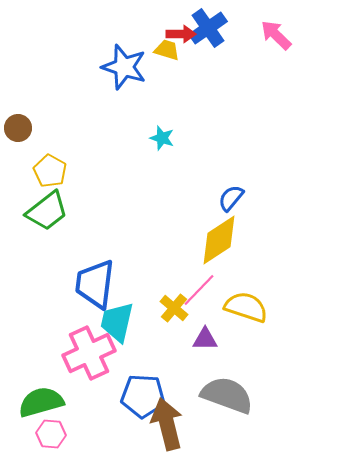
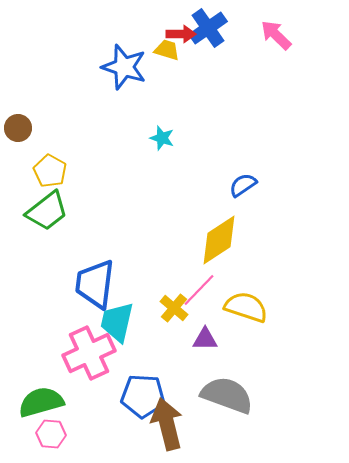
blue semicircle: moved 12 px right, 13 px up; rotated 16 degrees clockwise
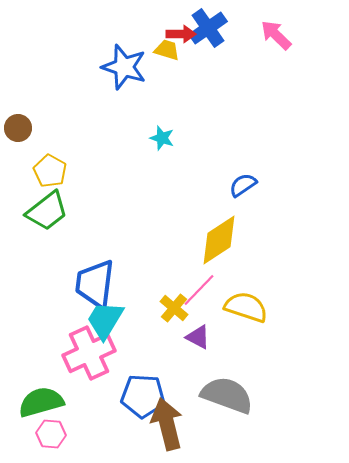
cyan trapezoid: moved 12 px left, 2 px up; rotated 18 degrees clockwise
purple triangle: moved 7 px left, 2 px up; rotated 28 degrees clockwise
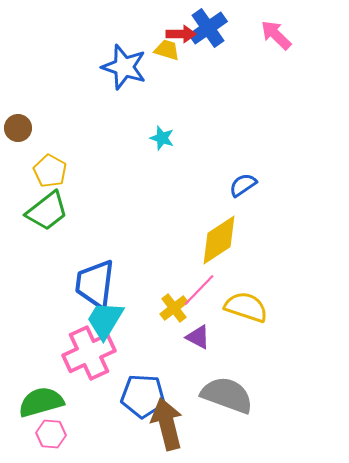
yellow cross: rotated 12 degrees clockwise
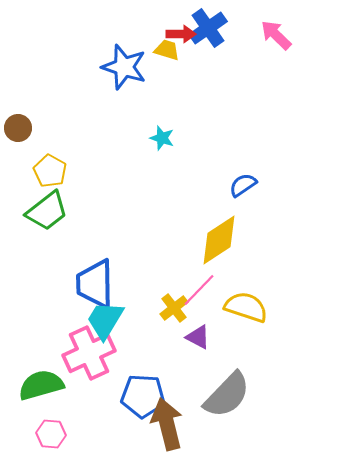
blue trapezoid: rotated 8 degrees counterclockwise
gray semicircle: rotated 114 degrees clockwise
green semicircle: moved 17 px up
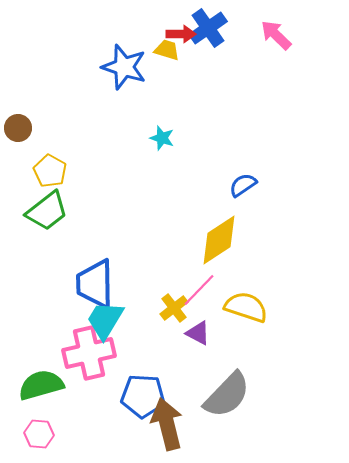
purple triangle: moved 4 px up
pink cross: rotated 12 degrees clockwise
pink hexagon: moved 12 px left
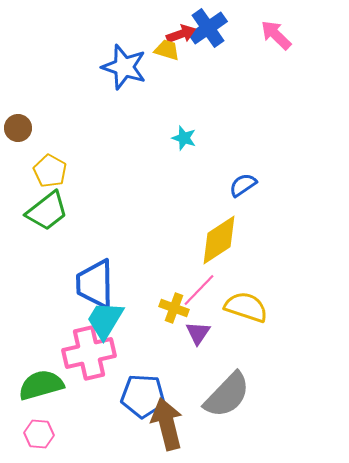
red arrow: rotated 20 degrees counterclockwise
cyan star: moved 22 px right
yellow cross: rotated 32 degrees counterclockwise
purple triangle: rotated 36 degrees clockwise
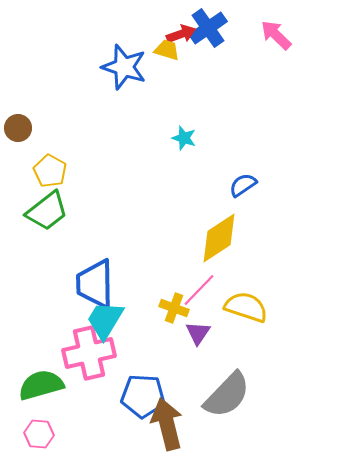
yellow diamond: moved 2 px up
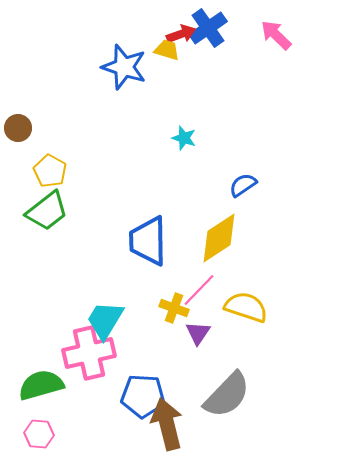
blue trapezoid: moved 53 px right, 43 px up
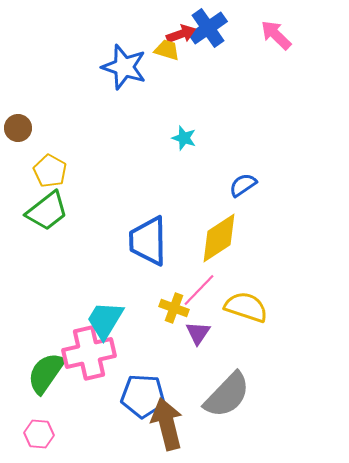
green semicircle: moved 5 px right, 12 px up; rotated 39 degrees counterclockwise
